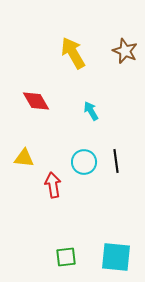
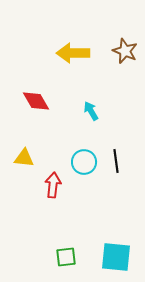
yellow arrow: rotated 60 degrees counterclockwise
red arrow: rotated 15 degrees clockwise
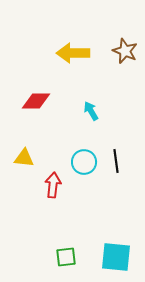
red diamond: rotated 60 degrees counterclockwise
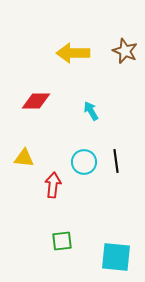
green square: moved 4 px left, 16 px up
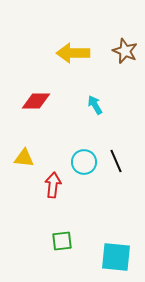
cyan arrow: moved 4 px right, 6 px up
black line: rotated 15 degrees counterclockwise
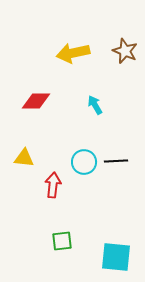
yellow arrow: rotated 12 degrees counterclockwise
black line: rotated 70 degrees counterclockwise
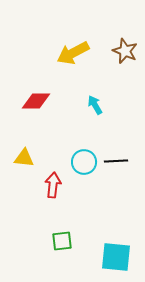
yellow arrow: rotated 16 degrees counterclockwise
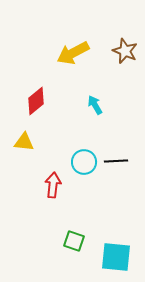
red diamond: rotated 40 degrees counterclockwise
yellow triangle: moved 16 px up
green square: moved 12 px right; rotated 25 degrees clockwise
